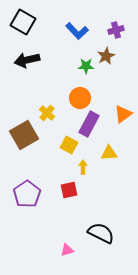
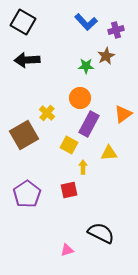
blue L-shape: moved 9 px right, 9 px up
black arrow: rotated 10 degrees clockwise
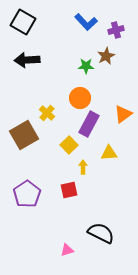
yellow square: rotated 18 degrees clockwise
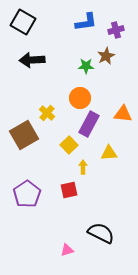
blue L-shape: rotated 55 degrees counterclockwise
black arrow: moved 5 px right
orange triangle: rotated 42 degrees clockwise
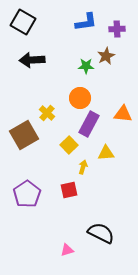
purple cross: moved 1 px right, 1 px up; rotated 14 degrees clockwise
yellow triangle: moved 3 px left
yellow arrow: rotated 16 degrees clockwise
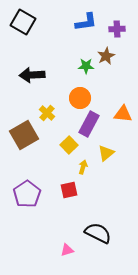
black arrow: moved 15 px down
yellow triangle: rotated 36 degrees counterclockwise
black semicircle: moved 3 px left
